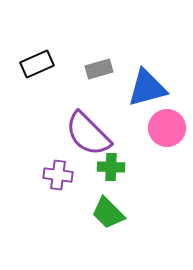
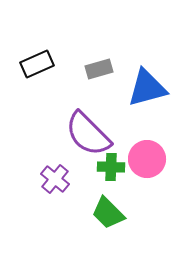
pink circle: moved 20 px left, 31 px down
purple cross: moved 3 px left, 4 px down; rotated 32 degrees clockwise
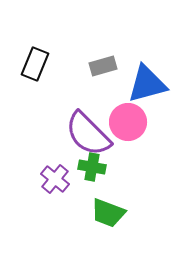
black rectangle: moved 2 px left; rotated 44 degrees counterclockwise
gray rectangle: moved 4 px right, 3 px up
blue triangle: moved 4 px up
pink circle: moved 19 px left, 37 px up
green cross: moved 19 px left; rotated 8 degrees clockwise
green trapezoid: rotated 24 degrees counterclockwise
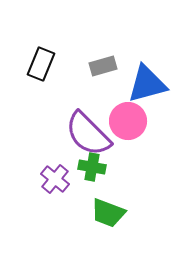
black rectangle: moved 6 px right
pink circle: moved 1 px up
